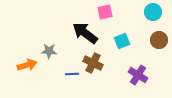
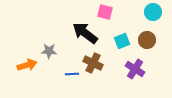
pink square: rotated 28 degrees clockwise
brown circle: moved 12 px left
purple cross: moved 3 px left, 6 px up
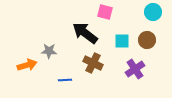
cyan square: rotated 21 degrees clockwise
purple cross: rotated 24 degrees clockwise
blue line: moved 7 px left, 6 px down
